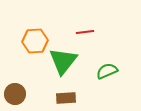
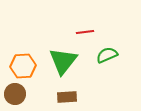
orange hexagon: moved 12 px left, 25 px down
green semicircle: moved 16 px up
brown rectangle: moved 1 px right, 1 px up
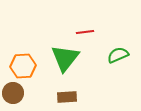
green semicircle: moved 11 px right
green triangle: moved 2 px right, 3 px up
brown circle: moved 2 px left, 1 px up
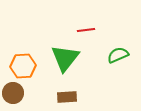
red line: moved 1 px right, 2 px up
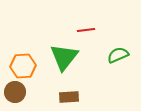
green triangle: moved 1 px left, 1 px up
brown circle: moved 2 px right, 1 px up
brown rectangle: moved 2 px right
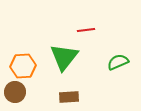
green semicircle: moved 7 px down
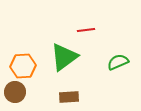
green triangle: rotated 16 degrees clockwise
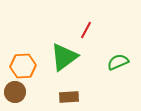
red line: rotated 54 degrees counterclockwise
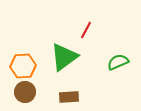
brown circle: moved 10 px right
